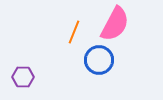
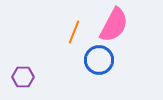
pink semicircle: moved 1 px left, 1 px down
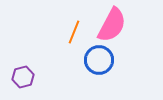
pink semicircle: moved 2 px left
purple hexagon: rotated 15 degrees counterclockwise
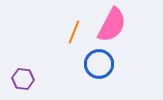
blue circle: moved 4 px down
purple hexagon: moved 2 px down; rotated 20 degrees clockwise
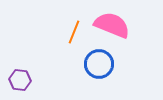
pink semicircle: rotated 96 degrees counterclockwise
purple hexagon: moved 3 px left, 1 px down
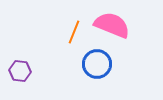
blue circle: moved 2 px left
purple hexagon: moved 9 px up
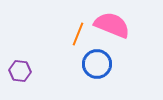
orange line: moved 4 px right, 2 px down
